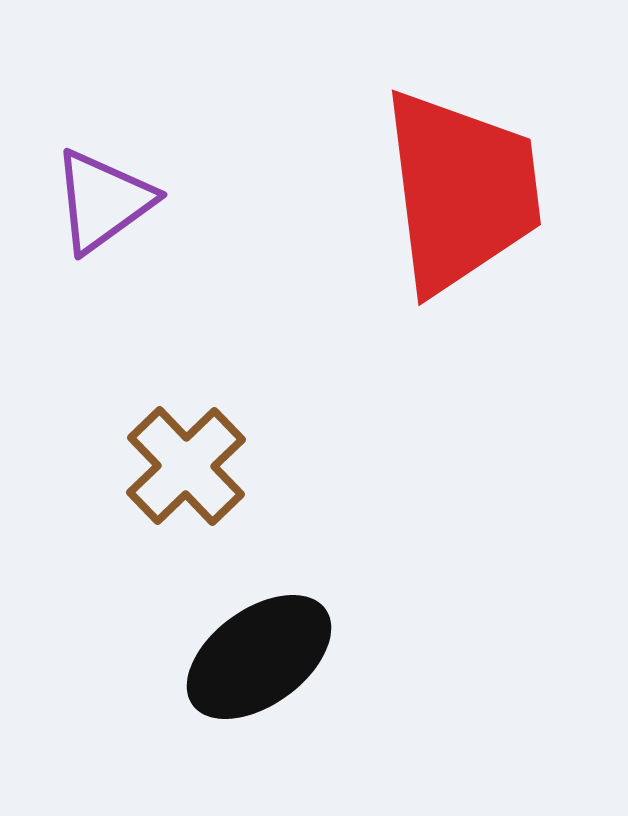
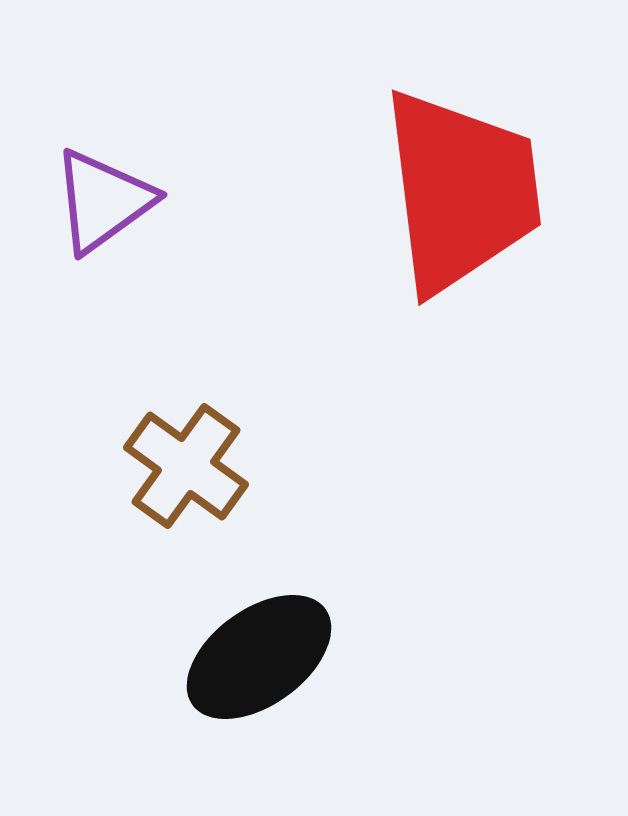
brown cross: rotated 10 degrees counterclockwise
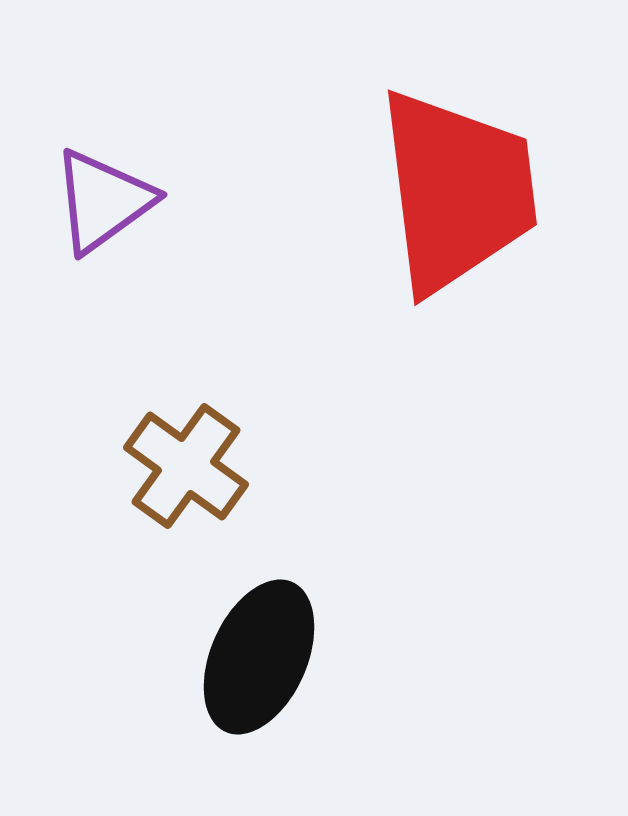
red trapezoid: moved 4 px left
black ellipse: rotated 30 degrees counterclockwise
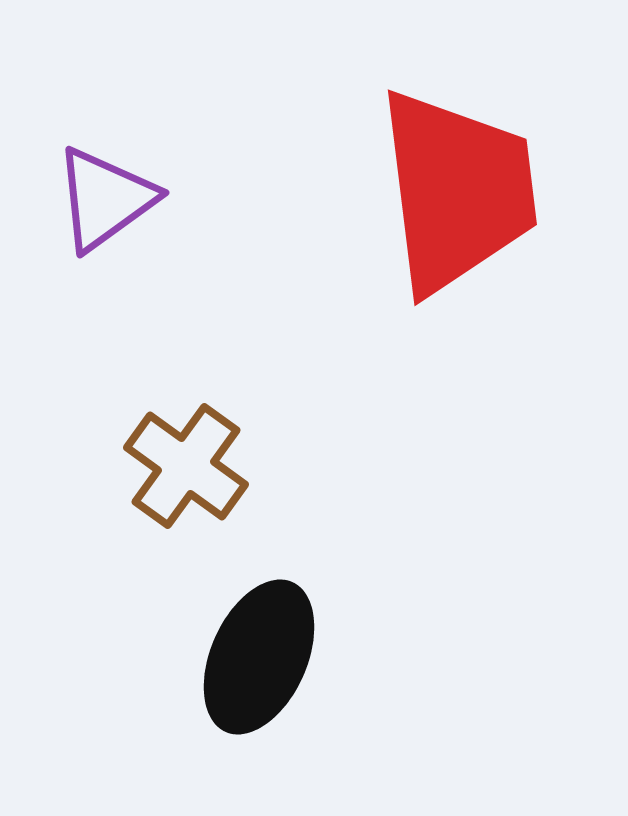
purple triangle: moved 2 px right, 2 px up
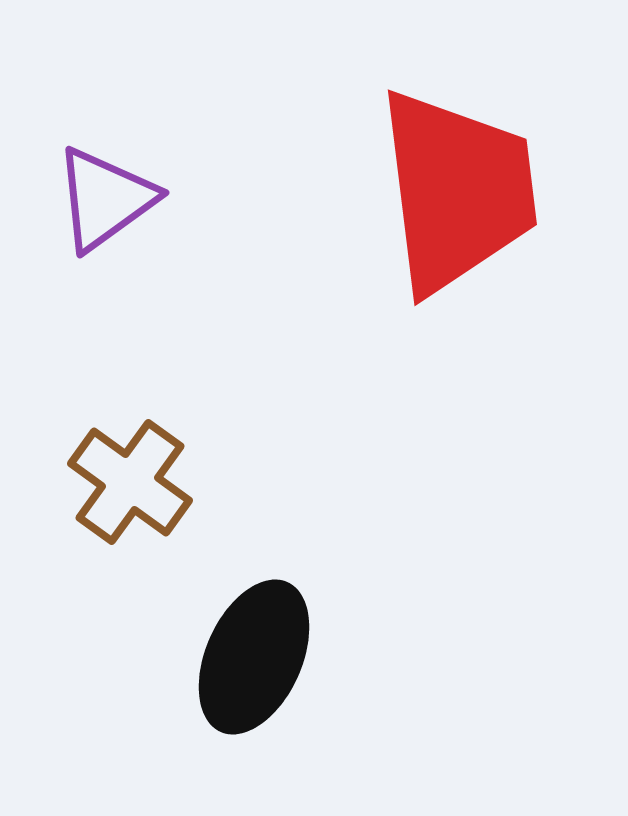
brown cross: moved 56 px left, 16 px down
black ellipse: moved 5 px left
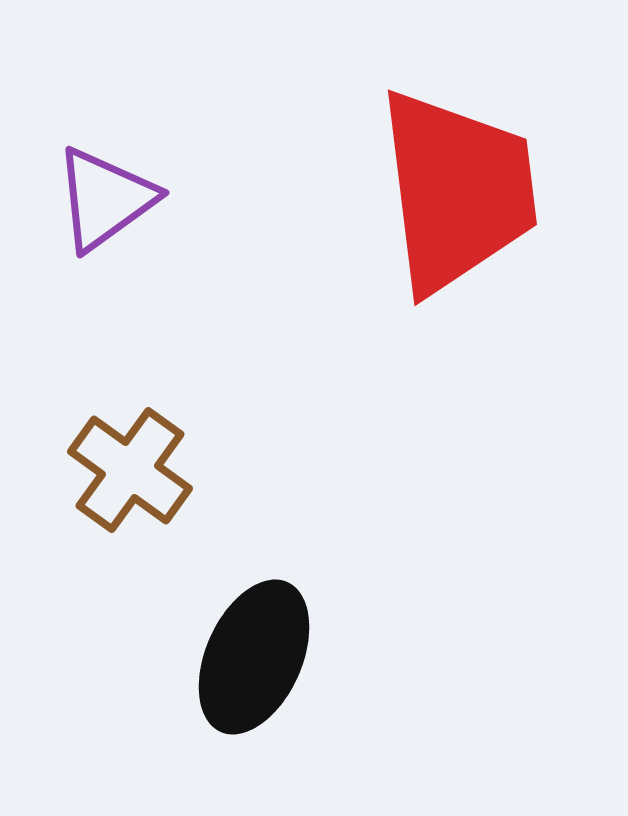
brown cross: moved 12 px up
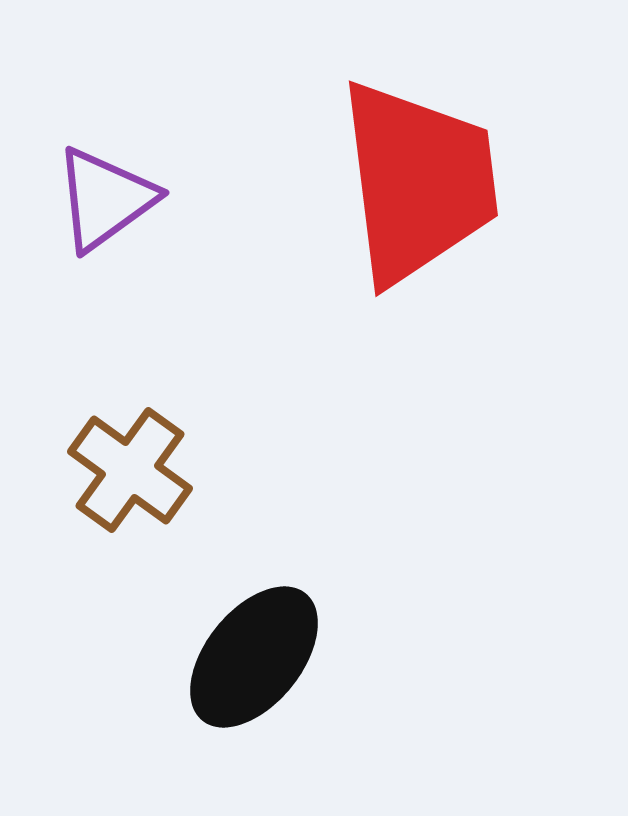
red trapezoid: moved 39 px left, 9 px up
black ellipse: rotated 15 degrees clockwise
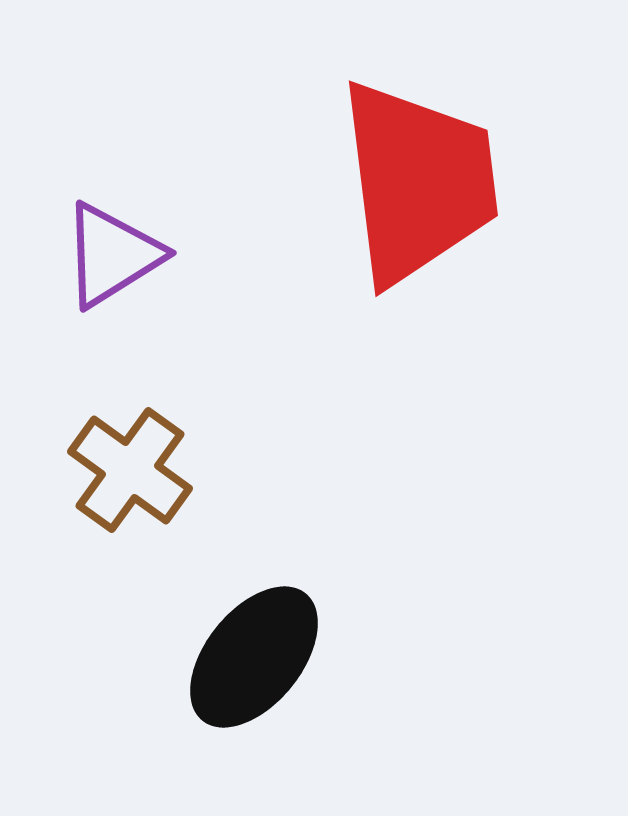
purple triangle: moved 7 px right, 56 px down; rotated 4 degrees clockwise
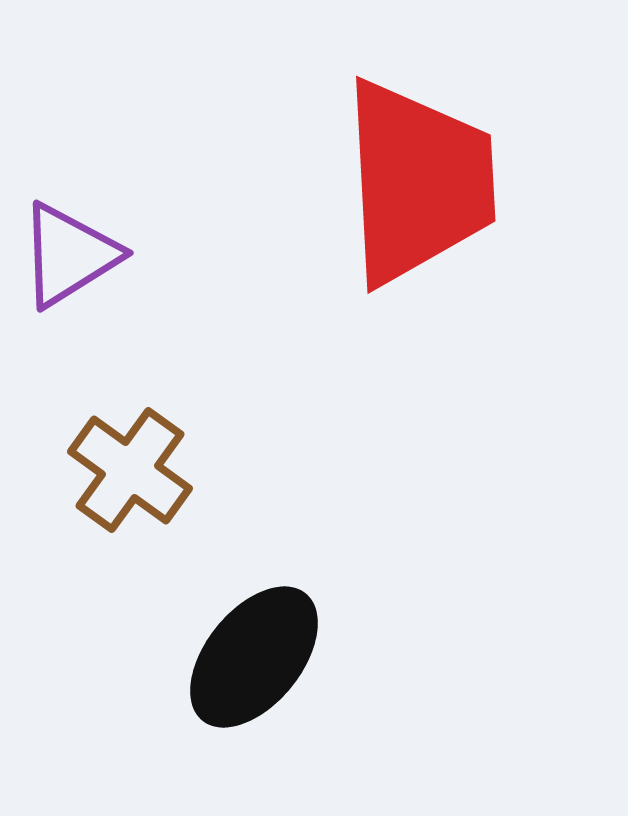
red trapezoid: rotated 4 degrees clockwise
purple triangle: moved 43 px left
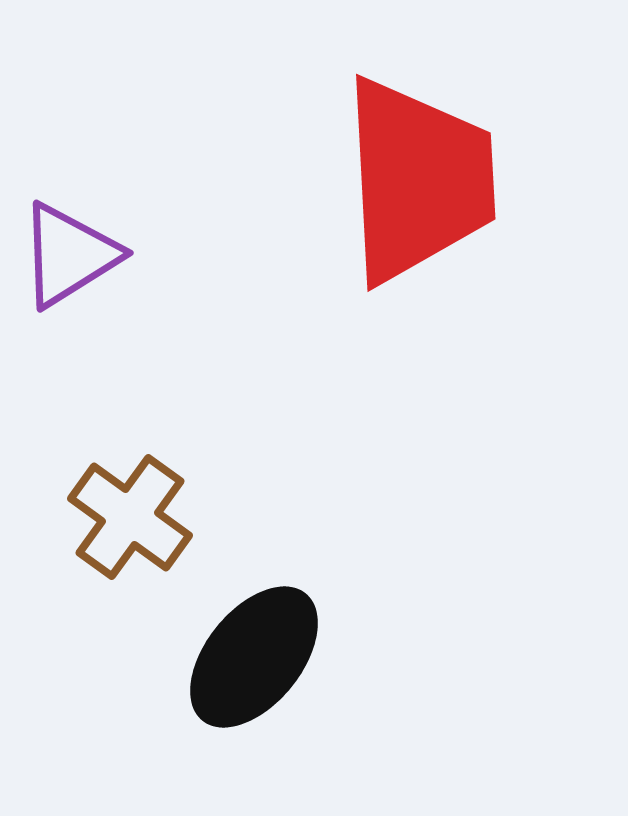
red trapezoid: moved 2 px up
brown cross: moved 47 px down
